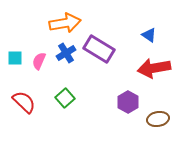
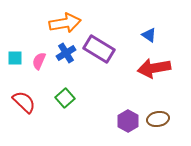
purple hexagon: moved 19 px down
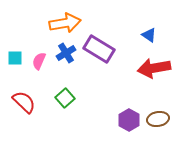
purple hexagon: moved 1 px right, 1 px up
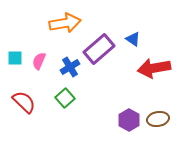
blue triangle: moved 16 px left, 4 px down
purple rectangle: rotated 72 degrees counterclockwise
blue cross: moved 4 px right, 14 px down
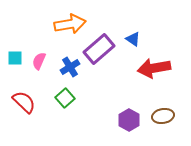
orange arrow: moved 5 px right, 1 px down
brown ellipse: moved 5 px right, 3 px up
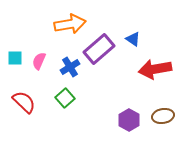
red arrow: moved 1 px right, 1 px down
